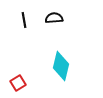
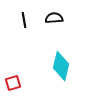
red square: moved 5 px left; rotated 14 degrees clockwise
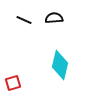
black line: rotated 56 degrees counterclockwise
cyan diamond: moved 1 px left, 1 px up
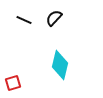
black semicircle: rotated 42 degrees counterclockwise
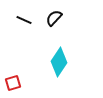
cyan diamond: moved 1 px left, 3 px up; rotated 20 degrees clockwise
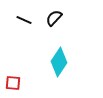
red square: rotated 21 degrees clockwise
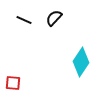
cyan diamond: moved 22 px right
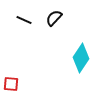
cyan diamond: moved 4 px up
red square: moved 2 px left, 1 px down
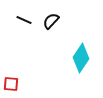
black semicircle: moved 3 px left, 3 px down
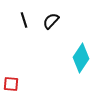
black line: rotated 49 degrees clockwise
